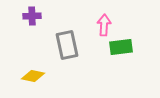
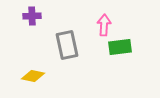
green rectangle: moved 1 px left
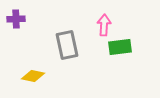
purple cross: moved 16 px left, 3 px down
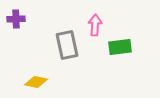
pink arrow: moved 9 px left
yellow diamond: moved 3 px right, 6 px down
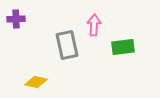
pink arrow: moved 1 px left
green rectangle: moved 3 px right
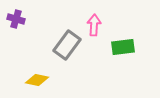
purple cross: rotated 18 degrees clockwise
gray rectangle: rotated 48 degrees clockwise
yellow diamond: moved 1 px right, 2 px up
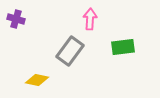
pink arrow: moved 4 px left, 6 px up
gray rectangle: moved 3 px right, 6 px down
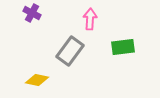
purple cross: moved 16 px right, 6 px up; rotated 12 degrees clockwise
